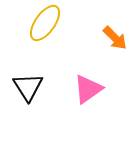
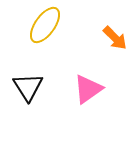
yellow ellipse: moved 2 px down
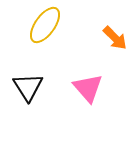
pink triangle: moved 1 px up; rotated 36 degrees counterclockwise
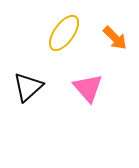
yellow ellipse: moved 19 px right, 8 px down
black triangle: rotated 20 degrees clockwise
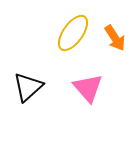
yellow ellipse: moved 9 px right
orange arrow: rotated 12 degrees clockwise
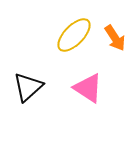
yellow ellipse: moved 1 px right, 2 px down; rotated 9 degrees clockwise
pink triangle: rotated 16 degrees counterclockwise
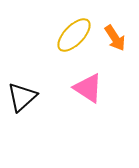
black triangle: moved 6 px left, 10 px down
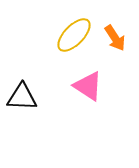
pink triangle: moved 2 px up
black triangle: rotated 44 degrees clockwise
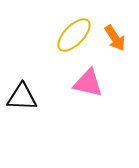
pink triangle: moved 3 px up; rotated 20 degrees counterclockwise
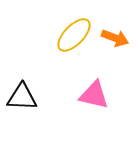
orange arrow: rotated 36 degrees counterclockwise
pink triangle: moved 6 px right, 12 px down
